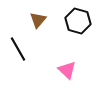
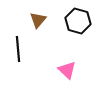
black line: rotated 25 degrees clockwise
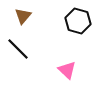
brown triangle: moved 15 px left, 4 px up
black line: rotated 40 degrees counterclockwise
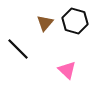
brown triangle: moved 22 px right, 7 px down
black hexagon: moved 3 px left
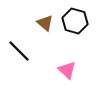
brown triangle: rotated 30 degrees counterclockwise
black line: moved 1 px right, 2 px down
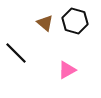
black line: moved 3 px left, 2 px down
pink triangle: rotated 48 degrees clockwise
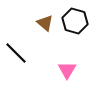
pink triangle: rotated 30 degrees counterclockwise
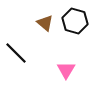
pink triangle: moved 1 px left
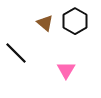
black hexagon: rotated 15 degrees clockwise
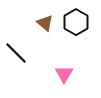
black hexagon: moved 1 px right, 1 px down
pink triangle: moved 2 px left, 4 px down
